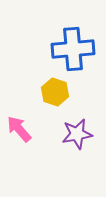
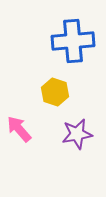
blue cross: moved 8 px up
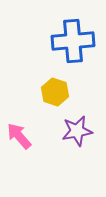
pink arrow: moved 7 px down
purple star: moved 3 px up
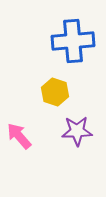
purple star: rotated 8 degrees clockwise
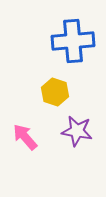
purple star: rotated 12 degrees clockwise
pink arrow: moved 6 px right, 1 px down
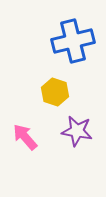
blue cross: rotated 9 degrees counterclockwise
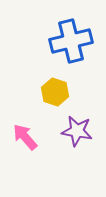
blue cross: moved 2 px left
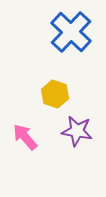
blue cross: moved 9 px up; rotated 33 degrees counterclockwise
yellow hexagon: moved 2 px down
